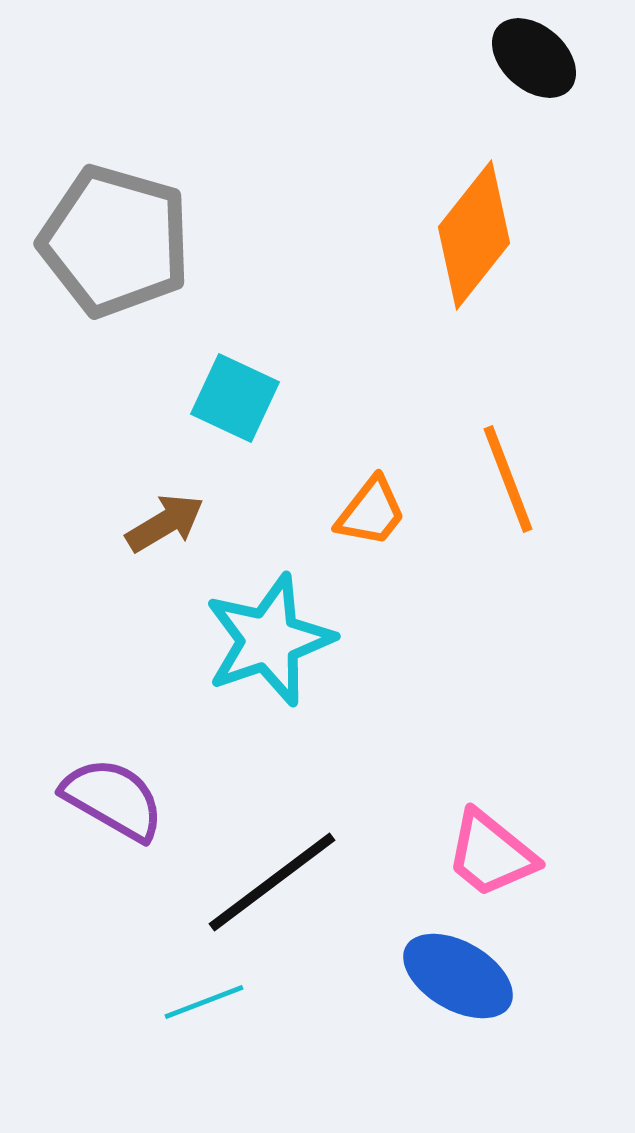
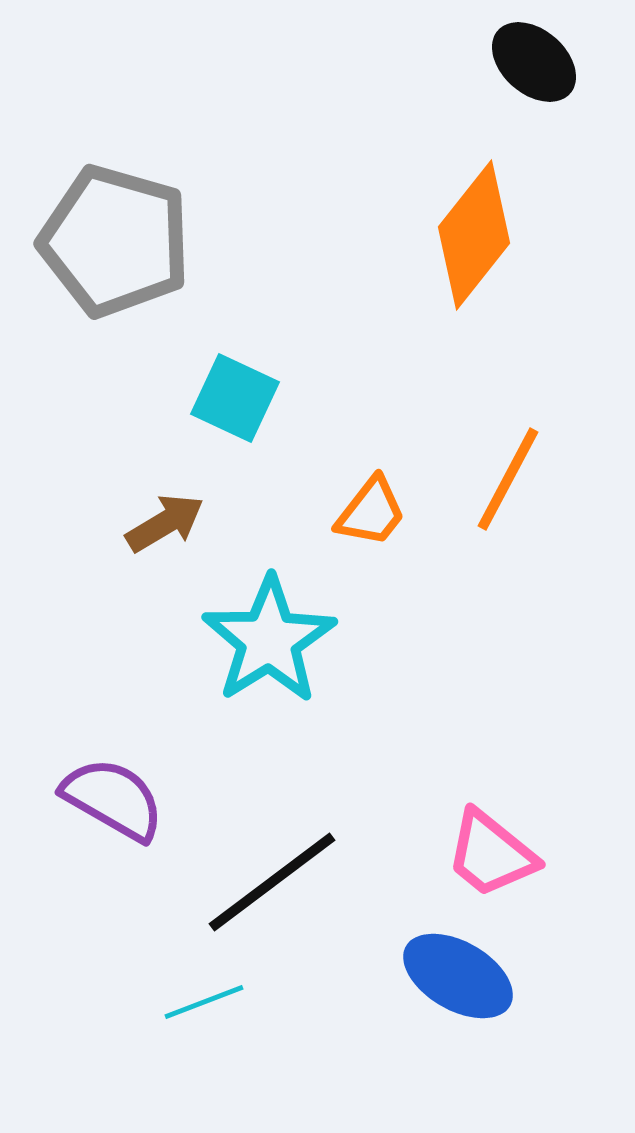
black ellipse: moved 4 px down
orange line: rotated 49 degrees clockwise
cyan star: rotated 13 degrees counterclockwise
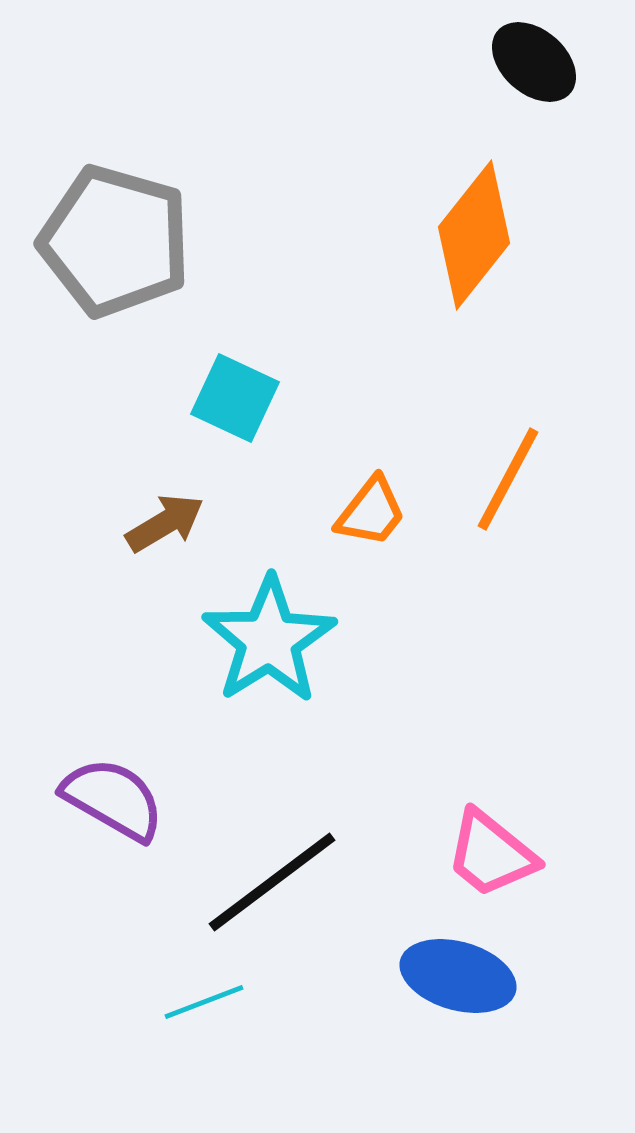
blue ellipse: rotated 14 degrees counterclockwise
